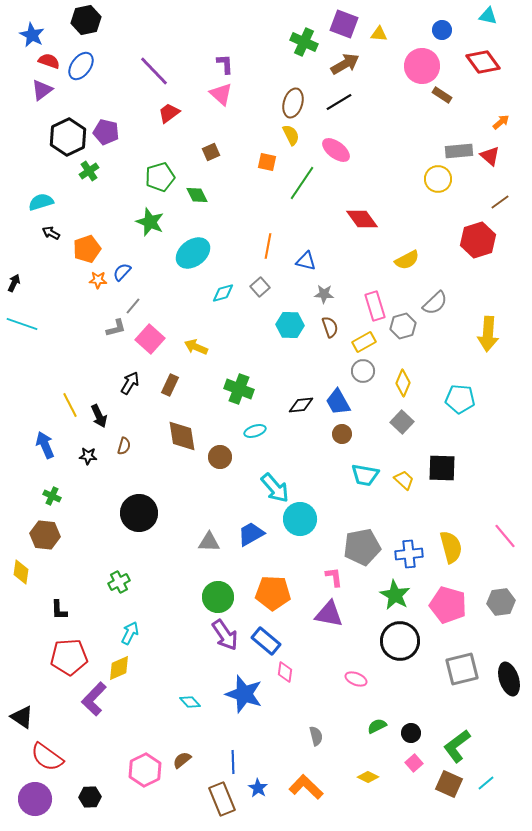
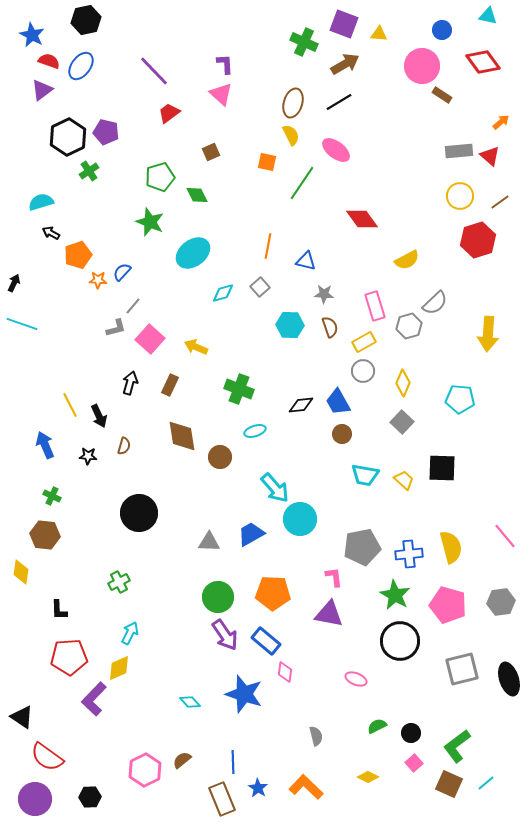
yellow circle at (438, 179): moved 22 px right, 17 px down
orange pentagon at (87, 249): moved 9 px left, 6 px down
gray hexagon at (403, 326): moved 6 px right
black arrow at (130, 383): rotated 15 degrees counterclockwise
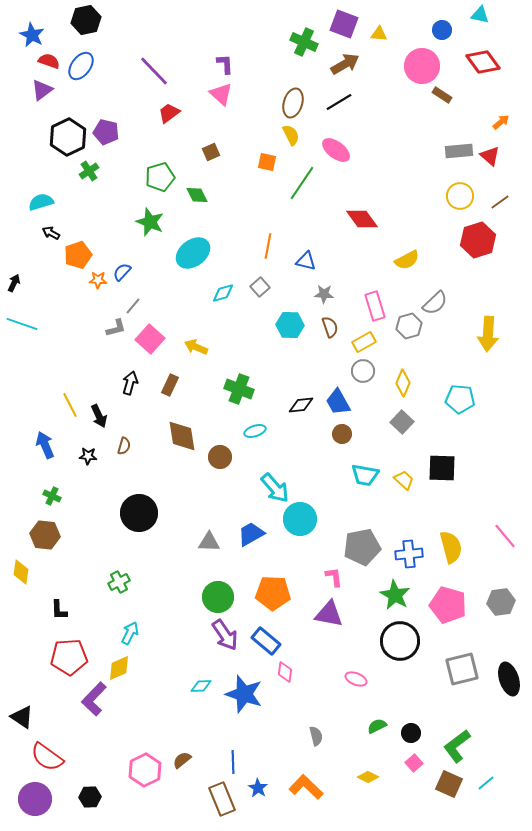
cyan triangle at (488, 16): moved 8 px left, 1 px up
cyan diamond at (190, 702): moved 11 px right, 16 px up; rotated 50 degrees counterclockwise
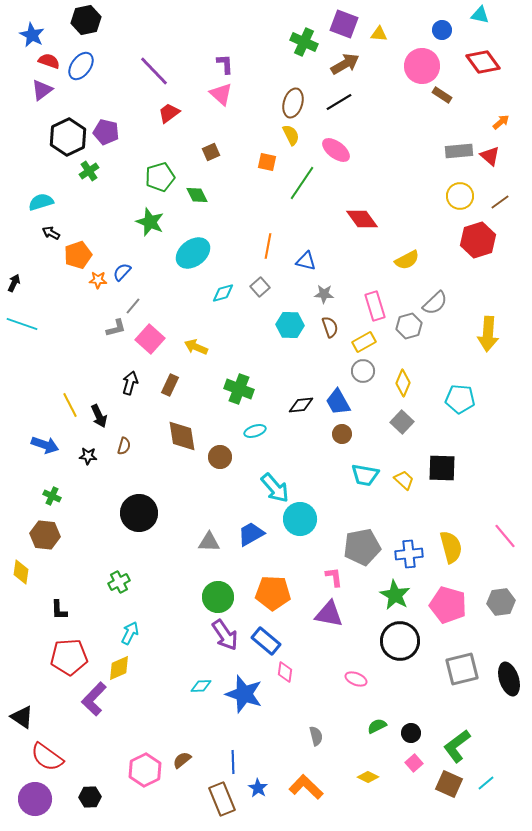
blue arrow at (45, 445): rotated 132 degrees clockwise
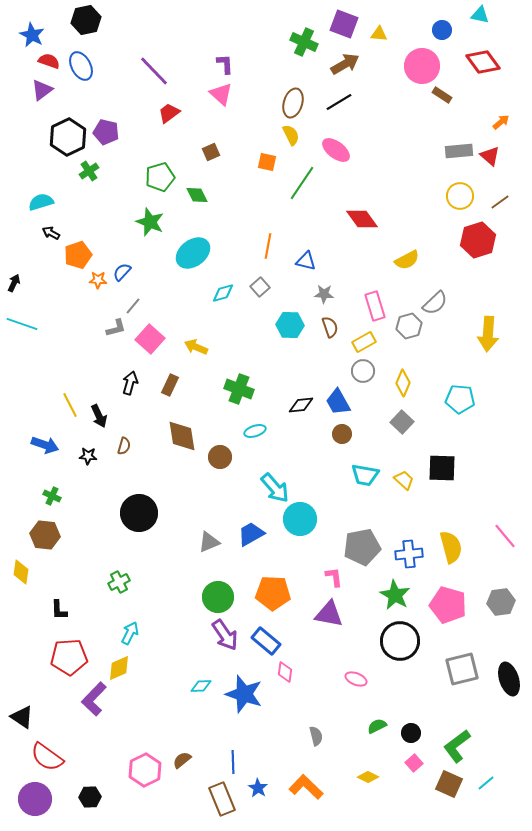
blue ellipse at (81, 66): rotated 64 degrees counterclockwise
gray triangle at (209, 542): rotated 25 degrees counterclockwise
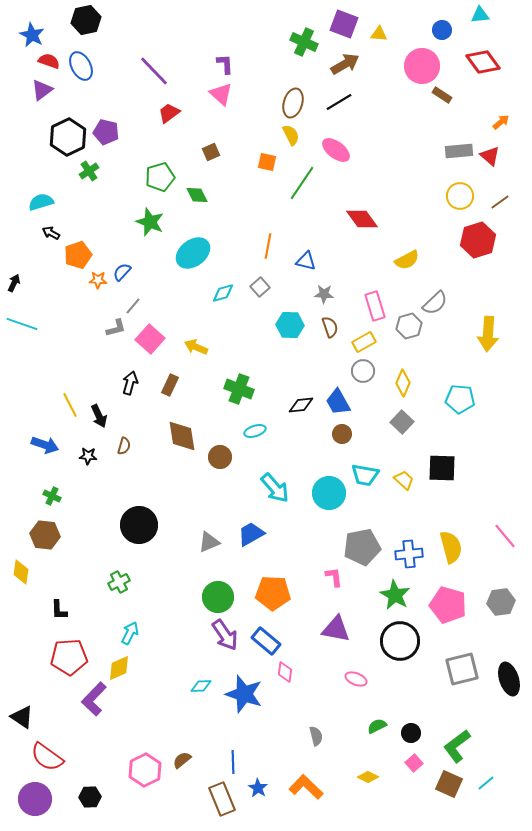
cyan triangle at (480, 15): rotated 18 degrees counterclockwise
black circle at (139, 513): moved 12 px down
cyan circle at (300, 519): moved 29 px right, 26 px up
purple triangle at (329, 614): moved 7 px right, 15 px down
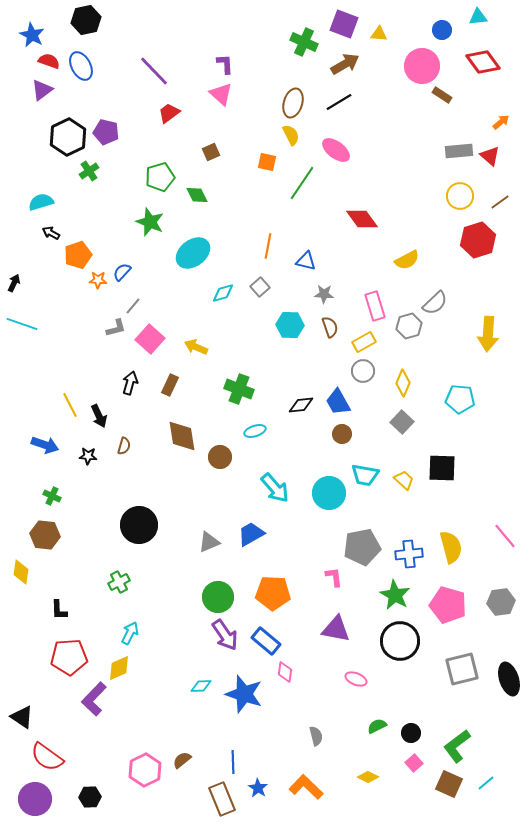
cyan triangle at (480, 15): moved 2 px left, 2 px down
